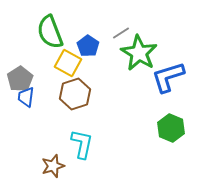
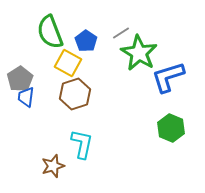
blue pentagon: moved 2 px left, 5 px up
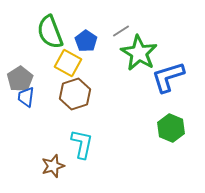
gray line: moved 2 px up
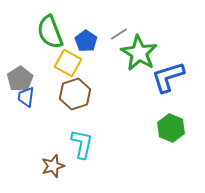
gray line: moved 2 px left, 3 px down
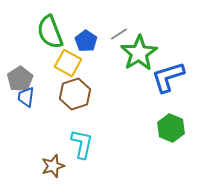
green star: rotated 9 degrees clockwise
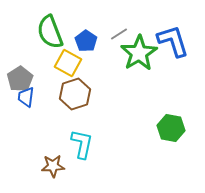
blue L-shape: moved 5 px right, 36 px up; rotated 90 degrees clockwise
green hexagon: rotated 12 degrees counterclockwise
brown star: rotated 15 degrees clockwise
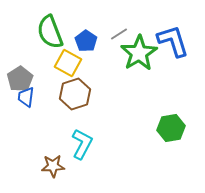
green hexagon: rotated 20 degrees counterclockwise
cyan L-shape: rotated 16 degrees clockwise
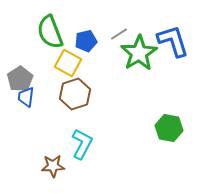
blue pentagon: rotated 25 degrees clockwise
green hexagon: moved 2 px left; rotated 20 degrees clockwise
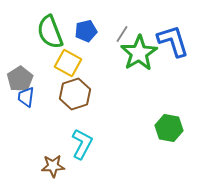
gray line: moved 3 px right; rotated 24 degrees counterclockwise
blue pentagon: moved 10 px up
